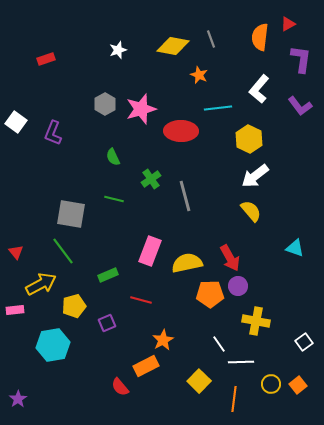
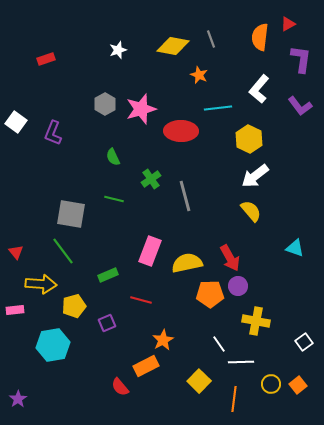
yellow arrow at (41, 284): rotated 32 degrees clockwise
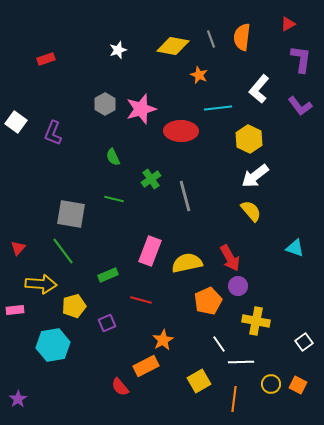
orange semicircle at (260, 37): moved 18 px left
red triangle at (16, 252): moved 2 px right, 4 px up; rotated 21 degrees clockwise
orange pentagon at (210, 294): moved 2 px left, 7 px down; rotated 24 degrees counterclockwise
yellow square at (199, 381): rotated 15 degrees clockwise
orange square at (298, 385): rotated 24 degrees counterclockwise
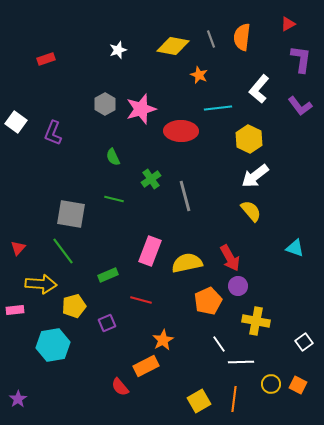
yellow square at (199, 381): moved 20 px down
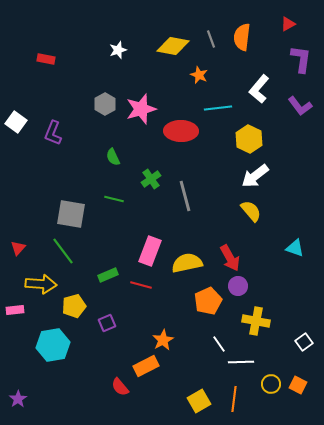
red rectangle at (46, 59): rotated 30 degrees clockwise
red line at (141, 300): moved 15 px up
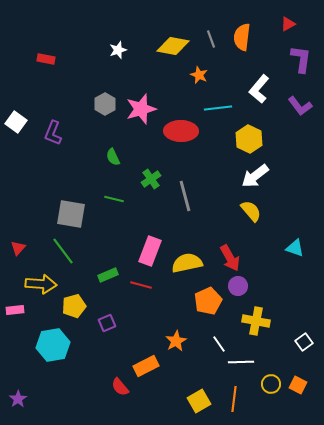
orange star at (163, 340): moved 13 px right, 1 px down
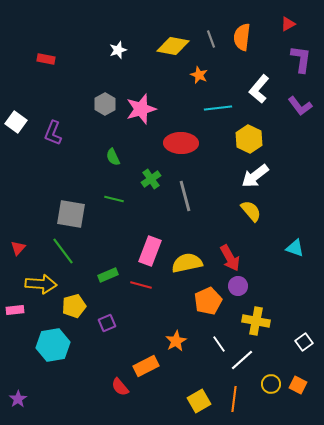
red ellipse at (181, 131): moved 12 px down
white line at (241, 362): moved 1 px right, 2 px up; rotated 40 degrees counterclockwise
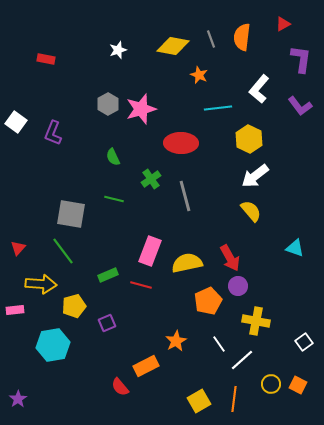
red triangle at (288, 24): moved 5 px left
gray hexagon at (105, 104): moved 3 px right
